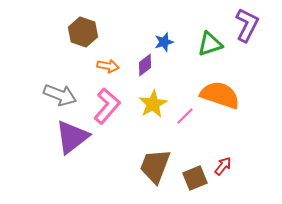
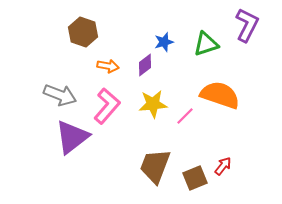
green triangle: moved 4 px left
yellow star: rotated 24 degrees clockwise
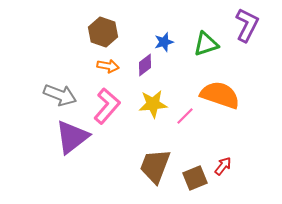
brown hexagon: moved 20 px right
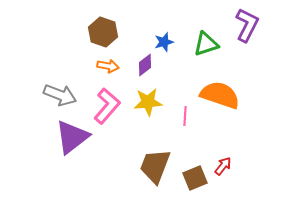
yellow star: moved 5 px left, 2 px up
pink line: rotated 42 degrees counterclockwise
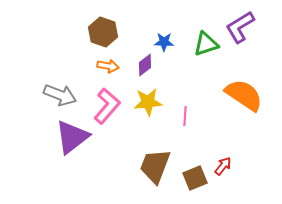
purple L-shape: moved 7 px left, 2 px down; rotated 148 degrees counterclockwise
blue star: rotated 18 degrees clockwise
orange semicircle: moved 24 px right; rotated 15 degrees clockwise
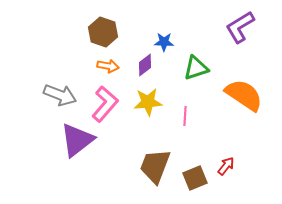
green triangle: moved 10 px left, 24 px down
pink L-shape: moved 2 px left, 2 px up
purple triangle: moved 5 px right, 3 px down
red arrow: moved 3 px right
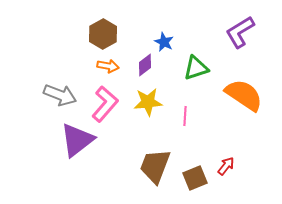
purple L-shape: moved 5 px down
brown hexagon: moved 2 px down; rotated 12 degrees clockwise
blue star: rotated 24 degrees clockwise
